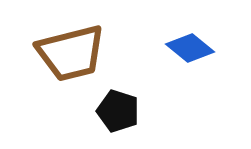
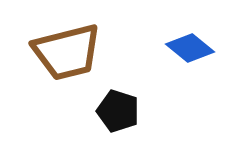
brown trapezoid: moved 4 px left, 1 px up
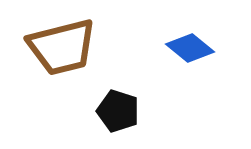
brown trapezoid: moved 5 px left, 5 px up
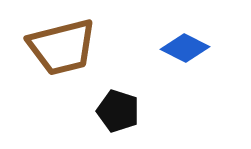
blue diamond: moved 5 px left; rotated 12 degrees counterclockwise
